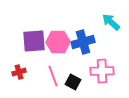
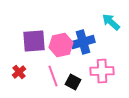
pink hexagon: moved 3 px right, 3 px down; rotated 10 degrees counterclockwise
red cross: rotated 24 degrees counterclockwise
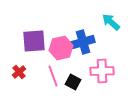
pink hexagon: moved 3 px down
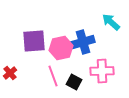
red cross: moved 9 px left, 1 px down
black square: moved 1 px right
